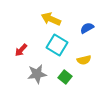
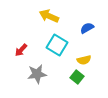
yellow arrow: moved 2 px left, 3 px up
green square: moved 12 px right
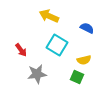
blue semicircle: rotated 56 degrees clockwise
red arrow: rotated 80 degrees counterclockwise
green square: rotated 16 degrees counterclockwise
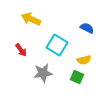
yellow arrow: moved 18 px left, 3 px down
gray star: moved 6 px right, 1 px up
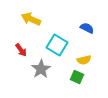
gray star: moved 2 px left, 4 px up; rotated 24 degrees counterclockwise
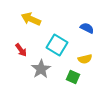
yellow semicircle: moved 1 px right, 1 px up
green square: moved 4 px left
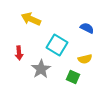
red arrow: moved 2 px left, 3 px down; rotated 32 degrees clockwise
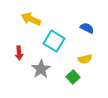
cyan square: moved 3 px left, 4 px up
green square: rotated 24 degrees clockwise
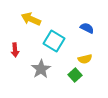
red arrow: moved 4 px left, 3 px up
green square: moved 2 px right, 2 px up
